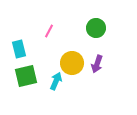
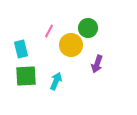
green circle: moved 8 px left
cyan rectangle: moved 2 px right
yellow circle: moved 1 px left, 18 px up
green square: rotated 10 degrees clockwise
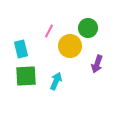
yellow circle: moved 1 px left, 1 px down
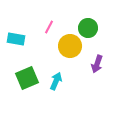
pink line: moved 4 px up
cyan rectangle: moved 5 px left, 10 px up; rotated 66 degrees counterclockwise
green square: moved 1 px right, 2 px down; rotated 20 degrees counterclockwise
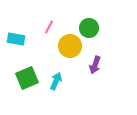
green circle: moved 1 px right
purple arrow: moved 2 px left, 1 px down
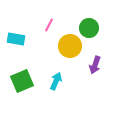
pink line: moved 2 px up
green square: moved 5 px left, 3 px down
